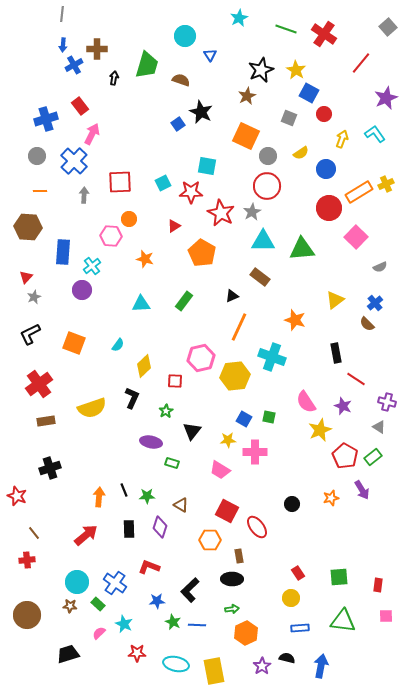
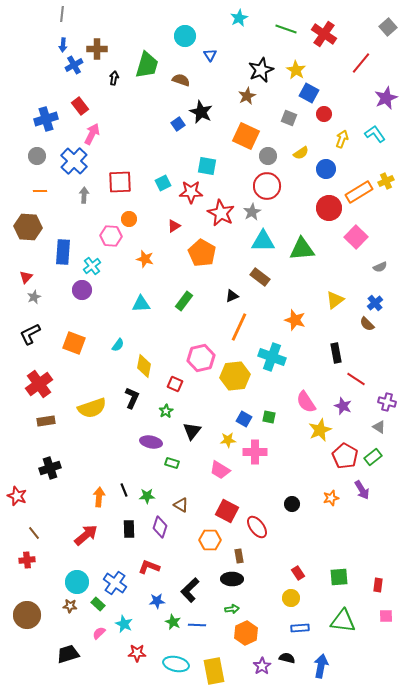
yellow cross at (386, 184): moved 3 px up
yellow diamond at (144, 366): rotated 35 degrees counterclockwise
red square at (175, 381): moved 3 px down; rotated 21 degrees clockwise
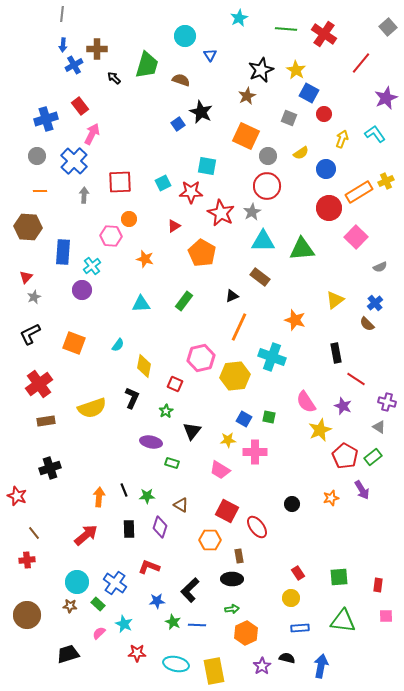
green line at (286, 29): rotated 15 degrees counterclockwise
black arrow at (114, 78): rotated 56 degrees counterclockwise
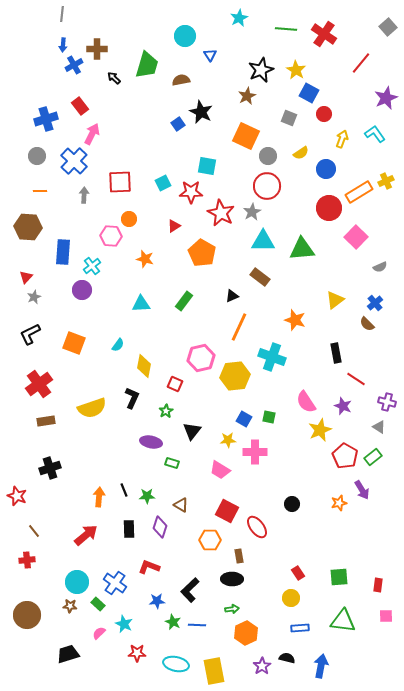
brown semicircle at (181, 80): rotated 30 degrees counterclockwise
orange star at (331, 498): moved 8 px right, 5 px down
brown line at (34, 533): moved 2 px up
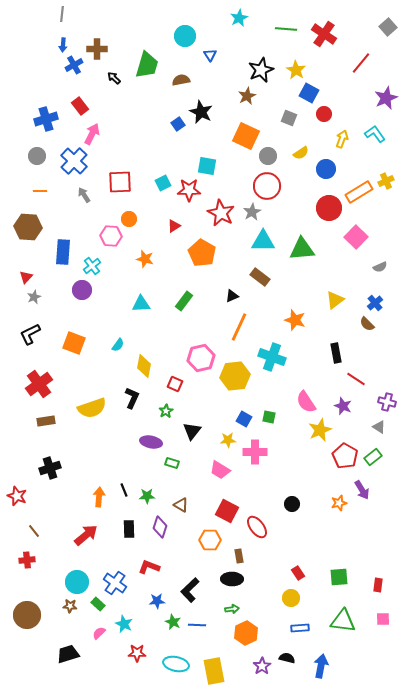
red star at (191, 192): moved 2 px left, 2 px up
gray arrow at (84, 195): rotated 35 degrees counterclockwise
pink square at (386, 616): moved 3 px left, 3 px down
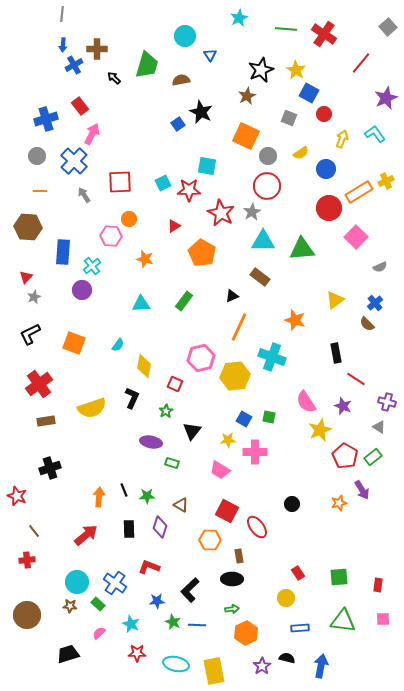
yellow circle at (291, 598): moved 5 px left
cyan star at (124, 624): moved 7 px right
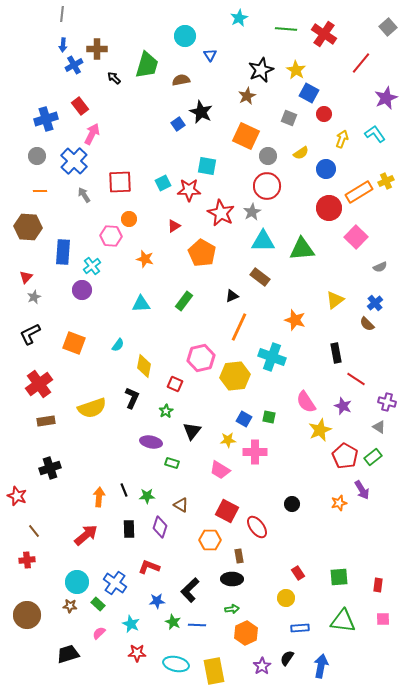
black semicircle at (287, 658): rotated 70 degrees counterclockwise
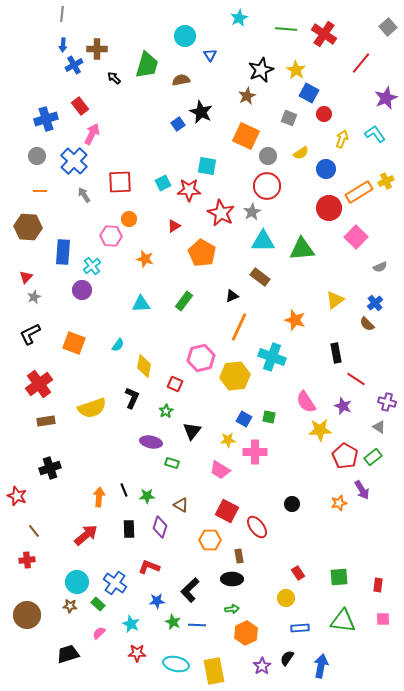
yellow star at (320, 430): rotated 20 degrees clockwise
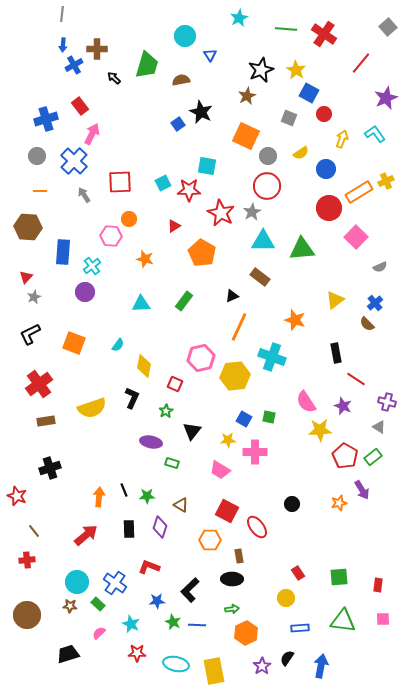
purple circle at (82, 290): moved 3 px right, 2 px down
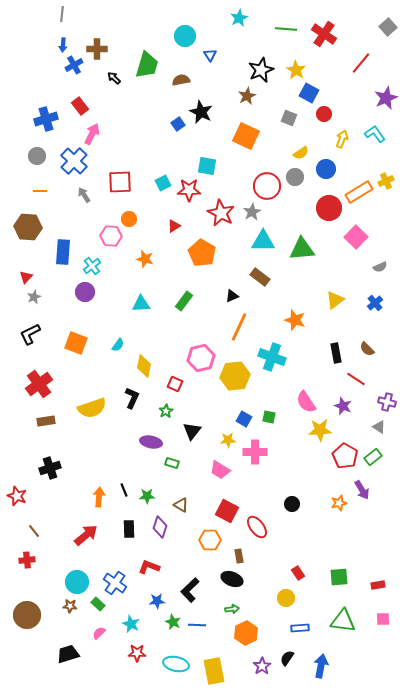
gray circle at (268, 156): moved 27 px right, 21 px down
brown semicircle at (367, 324): moved 25 px down
orange square at (74, 343): moved 2 px right
black ellipse at (232, 579): rotated 20 degrees clockwise
red rectangle at (378, 585): rotated 72 degrees clockwise
